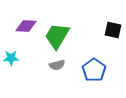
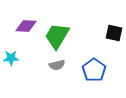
black square: moved 1 px right, 3 px down
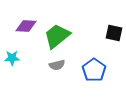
green trapezoid: rotated 20 degrees clockwise
cyan star: moved 1 px right
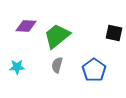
cyan star: moved 5 px right, 9 px down
gray semicircle: rotated 119 degrees clockwise
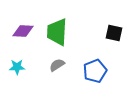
purple diamond: moved 3 px left, 5 px down
green trapezoid: moved 4 px up; rotated 48 degrees counterclockwise
gray semicircle: rotated 42 degrees clockwise
blue pentagon: moved 1 px right, 1 px down; rotated 15 degrees clockwise
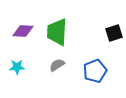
black square: rotated 30 degrees counterclockwise
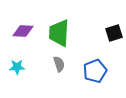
green trapezoid: moved 2 px right, 1 px down
gray semicircle: moved 2 px right, 1 px up; rotated 105 degrees clockwise
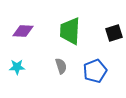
green trapezoid: moved 11 px right, 2 px up
gray semicircle: moved 2 px right, 2 px down
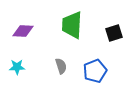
green trapezoid: moved 2 px right, 6 px up
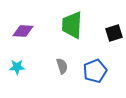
gray semicircle: moved 1 px right
